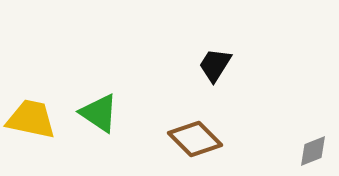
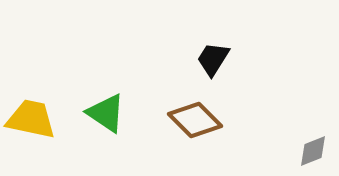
black trapezoid: moved 2 px left, 6 px up
green triangle: moved 7 px right
brown diamond: moved 19 px up
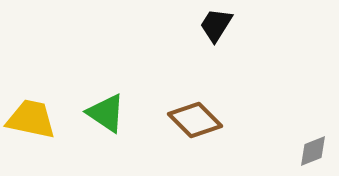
black trapezoid: moved 3 px right, 34 px up
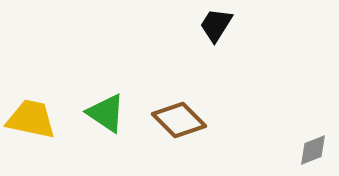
brown diamond: moved 16 px left
gray diamond: moved 1 px up
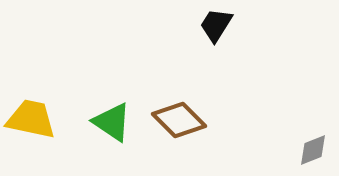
green triangle: moved 6 px right, 9 px down
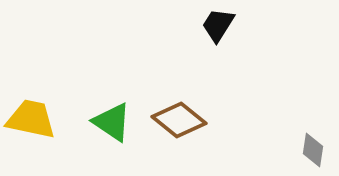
black trapezoid: moved 2 px right
brown diamond: rotated 6 degrees counterclockwise
gray diamond: rotated 60 degrees counterclockwise
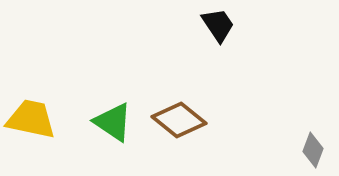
black trapezoid: rotated 114 degrees clockwise
green triangle: moved 1 px right
gray diamond: rotated 12 degrees clockwise
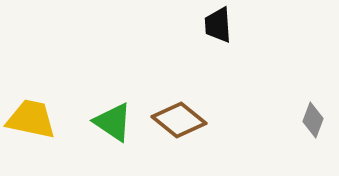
black trapezoid: rotated 150 degrees counterclockwise
gray diamond: moved 30 px up
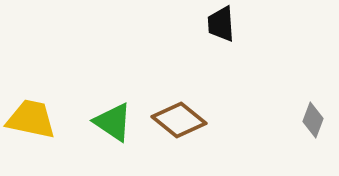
black trapezoid: moved 3 px right, 1 px up
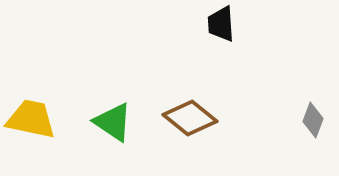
brown diamond: moved 11 px right, 2 px up
